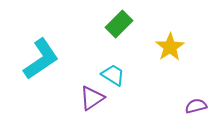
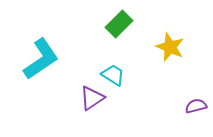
yellow star: rotated 16 degrees counterclockwise
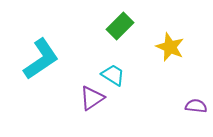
green rectangle: moved 1 px right, 2 px down
purple semicircle: rotated 20 degrees clockwise
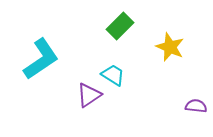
purple triangle: moved 3 px left, 3 px up
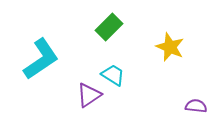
green rectangle: moved 11 px left, 1 px down
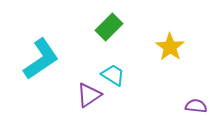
yellow star: rotated 12 degrees clockwise
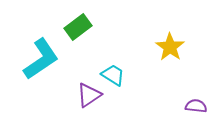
green rectangle: moved 31 px left; rotated 8 degrees clockwise
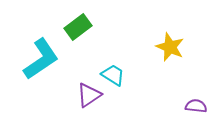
yellow star: rotated 12 degrees counterclockwise
